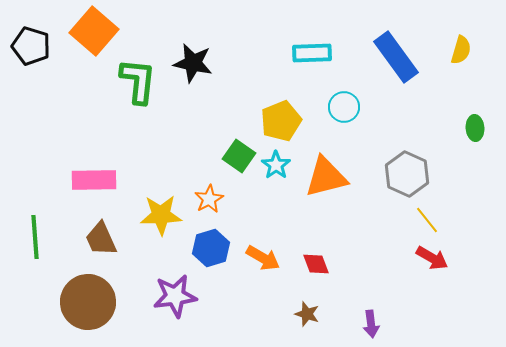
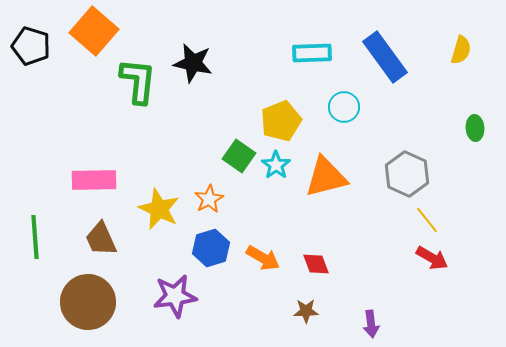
blue rectangle: moved 11 px left
yellow star: moved 2 px left, 6 px up; rotated 27 degrees clockwise
brown star: moved 1 px left, 3 px up; rotated 20 degrees counterclockwise
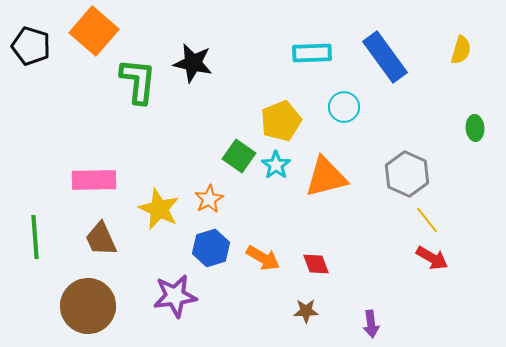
brown circle: moved 4 px down
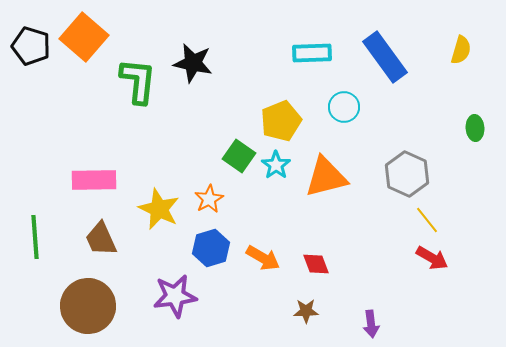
orange square: moved 10 px left, 6 px down
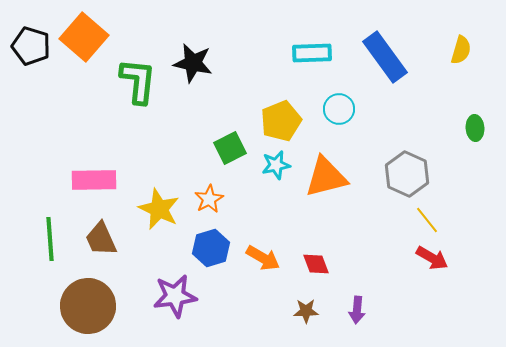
cyan circle: moved 5 px left, 2 px down
green square: moved 9 px left, 8 px up; rotated 28 degrees clockwise
cyan star: rotated 24 degrees clockwise
green line: moved 15 px right, 2 px down
purple arrow: moved 14 px left, 14 px up; rotated 12 degrees clockwise
